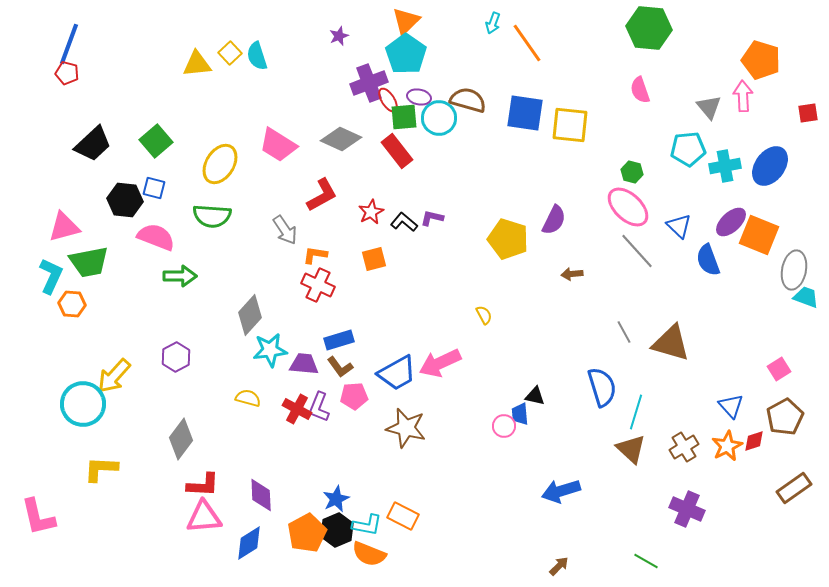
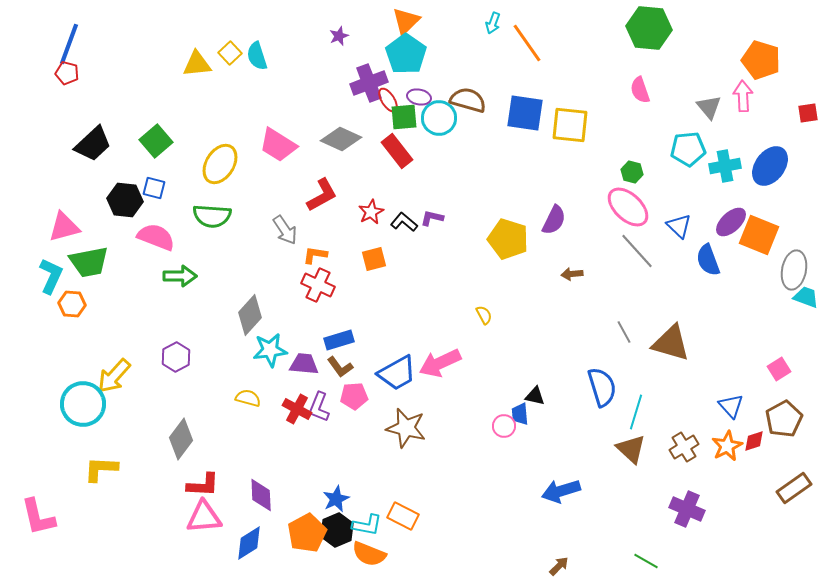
brown pentagon at (785, 417): moved 1 px left, 2 px down
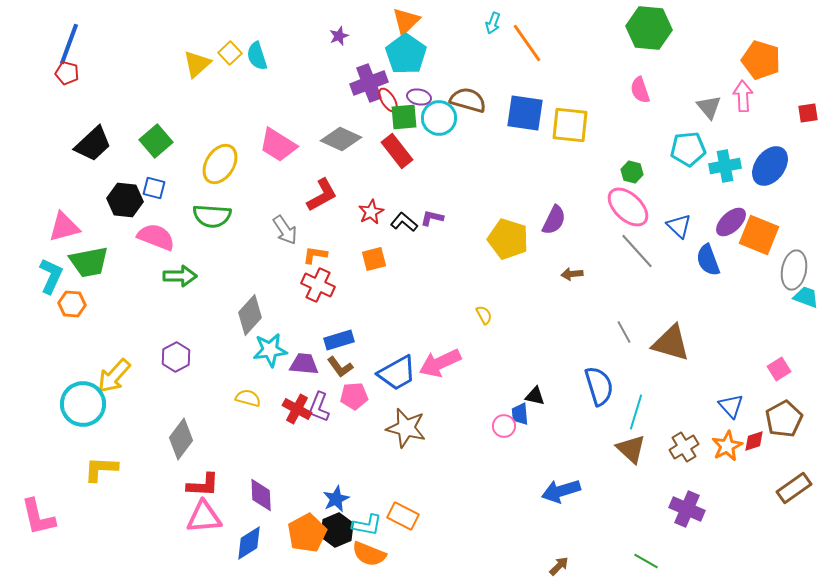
yellow triangle at (197, 64): rotated 36 degrees counterclockwise
blue semicircle at (602, 387): moved 3 px left, 1 px up
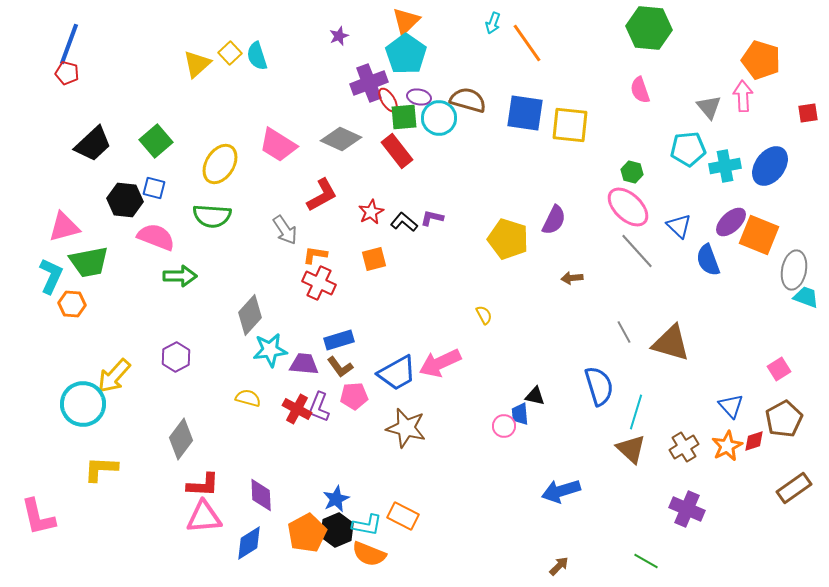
brown arrow at (572, 274): moved 4 px down
red cross at (318, 285): moved 1 px right, 2 px up
